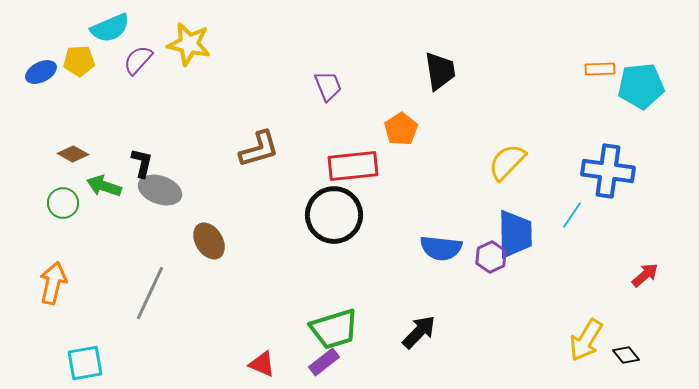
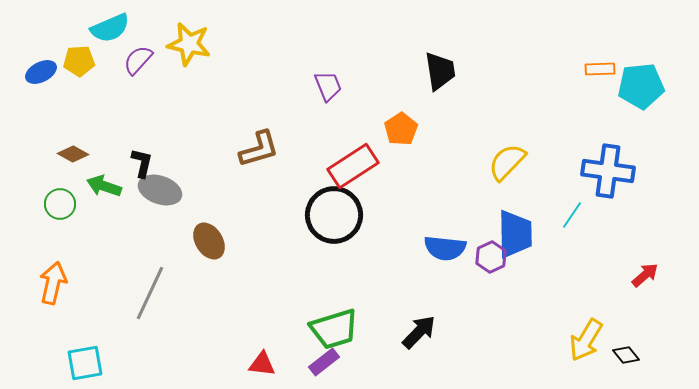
red rectangle: rotated 27 degrees counterclockwise
green circle: moved 3 px left, 1 px down
blue semicircle: moved 4 px right
red triangle: rotated 16 degrees counterclockwise
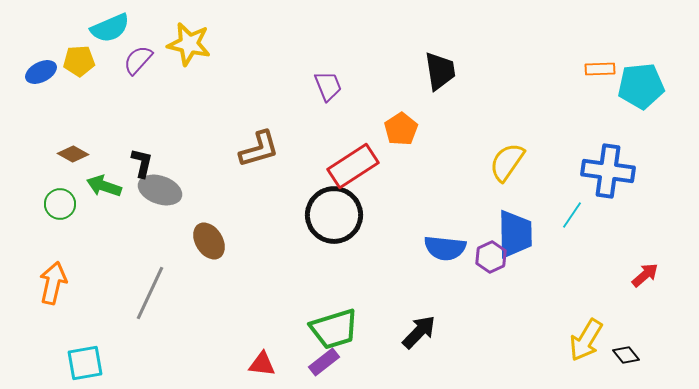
yellow semicircle: rotated 9 degrees counterclockwise
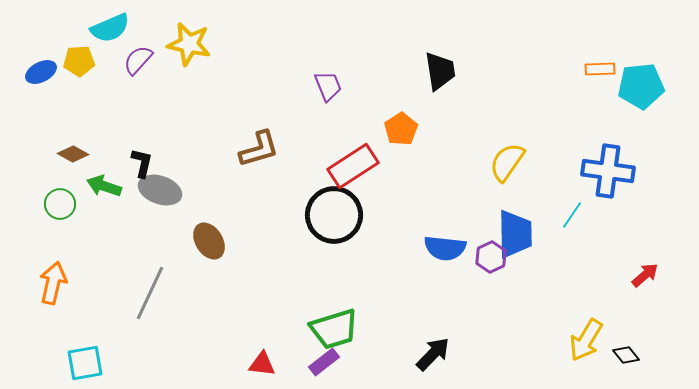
black arrow: moved 14 px right, 22 px down
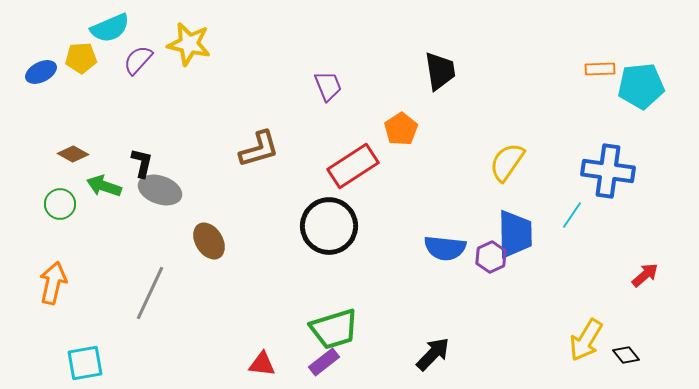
yellow pentagon: moved 2 px right, 3 px up
black circle: moved 5 px left, 11 px down
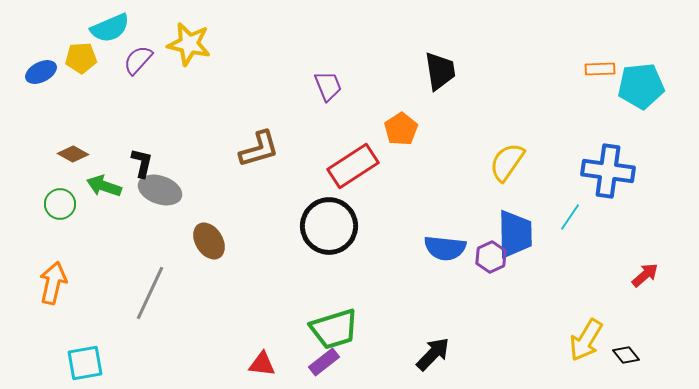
cyan line: moved 2 px left, 2 px down
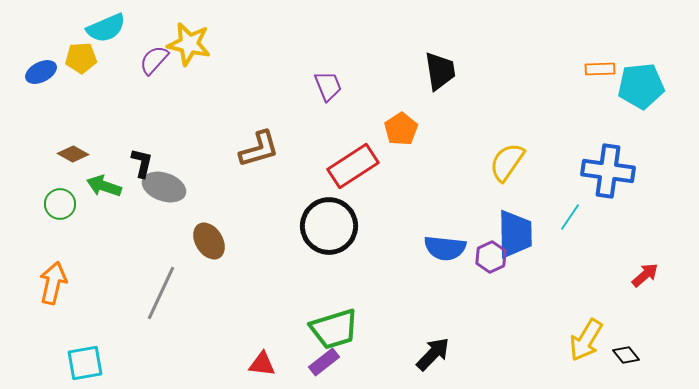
cyan semicircle: moved 4 px left
purple semicircle: moved 16 px right
gray ellipse: moved 4 px right, 3 px up
gray line: moved 11 px right
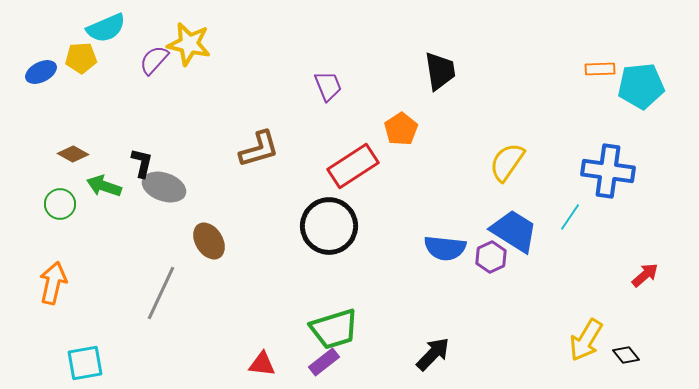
blue trapezoid: moved 1 px left, 3 px up; rotated 57 degrees counterclockwise
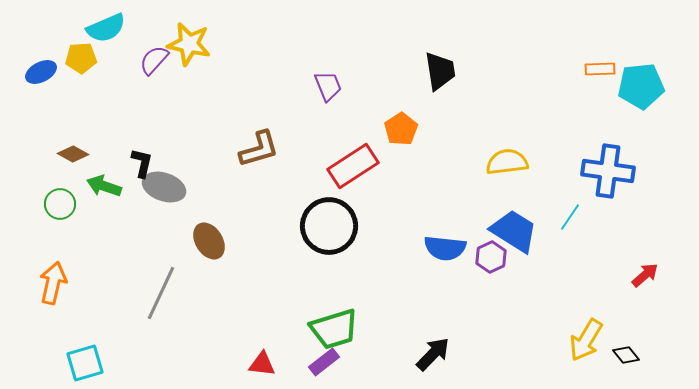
yellow semicircle: rotated 48 degrees clockwise
cyan square: rotated 6 degrees counterclockwise
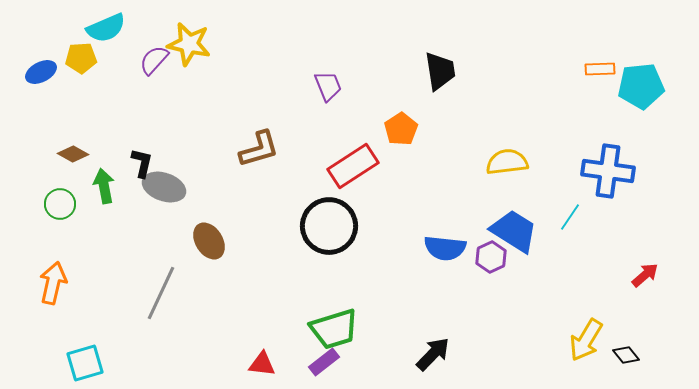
green arrow: rotated 60 degrees clockwise
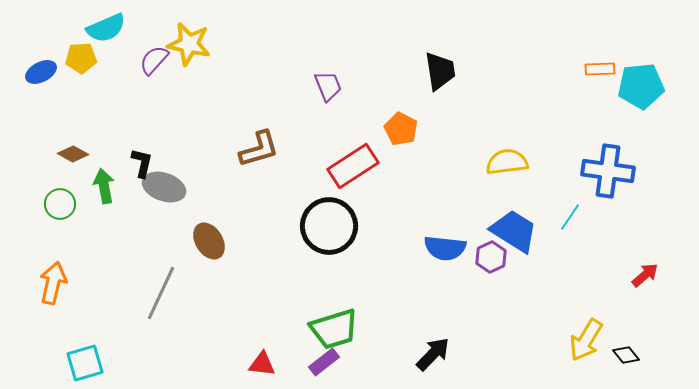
orange pentagon: rotated 12 degrees counterclockwise
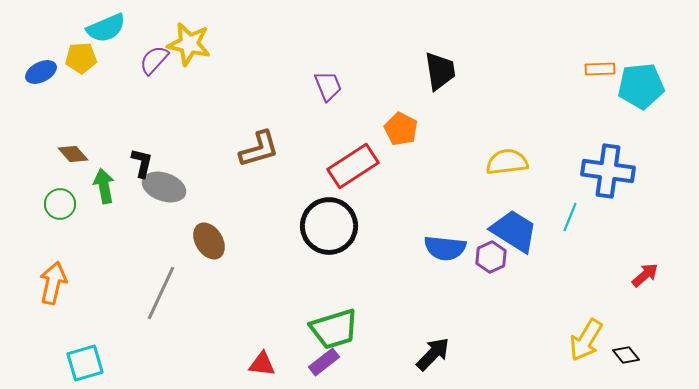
brown diamond: rotated 20 degrees clockwise
cyan line: rotated 12 degrees counterclockwise
